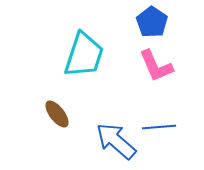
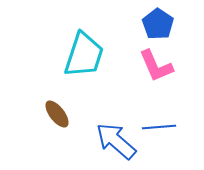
blue pentagon: moved 6 px right, 2 px down
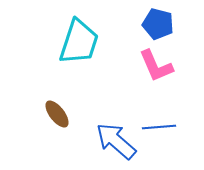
blue pentagon: rotated 20 degrees counterclockwise
cyan trapezoid: moved 5 px left, 13 px up
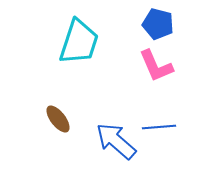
brown ellipse: moved 1 px right, 5 px down
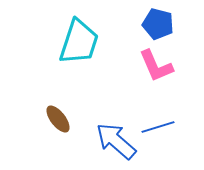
blue line: moved 1 px left; rotated 12 degrees counterclockwise
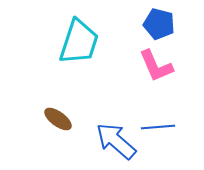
blue pentagon: moved 1 px right
brown ellipse: rotated 16 degrees counterclockwise
blue line: rotated 12 degrees clockwise
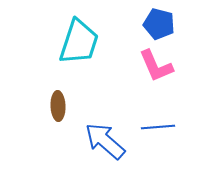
brown ellipse: moved 13 px up; rotated 52 degrees clockwise
blue arrow: moved 11 px left
